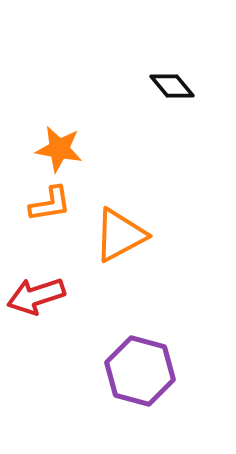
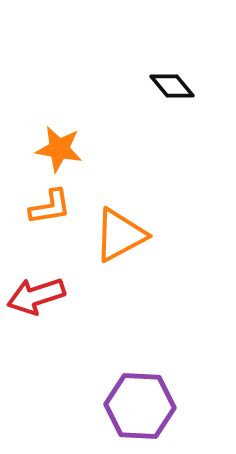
orange L-shape: moved 3 px down
purple hexagon: moved 35 px down; rotated 12 degrees counterclockwise
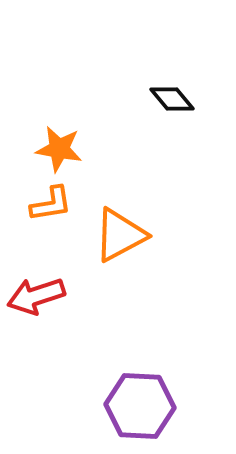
black diamond: moved 13 px down
orange L-shape: moved 1 px right, 3 px up
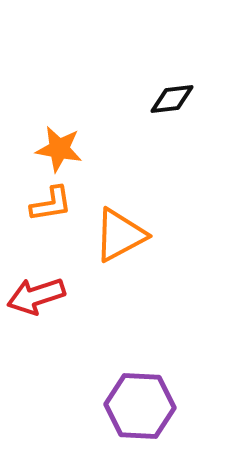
black diamond: rotated 57 degrees counterclockwise
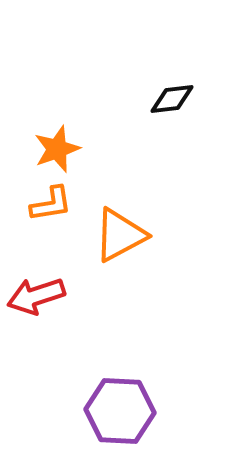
orange star: moved 2 px left; rotated 30 degrees counterclockwise
purple hexagon: moved 20 px left, 5 px down
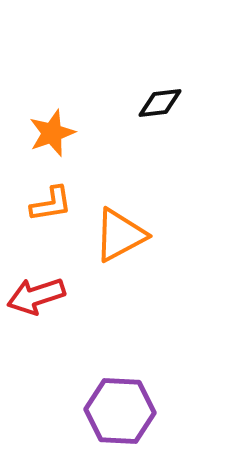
black diamond: moved 12 px left, 4 px down
orange star: moved 5 px left, 16 px up
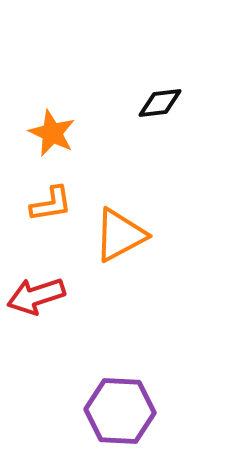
orange star: rotated 27 degrees counterclockwise
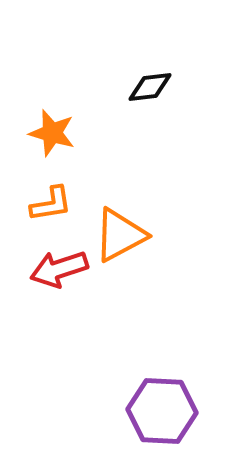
black diamond: moved 10 px left, 16 px up
orange star: rotated 9 degrees counterclockwise
red arrow: moved 23 px right, 27 px up
purple hexagon: moved 42 px right
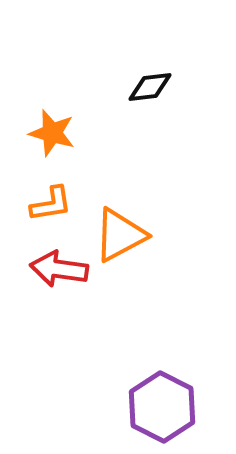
red arrow: rotated 26 degrees clockwise
purple hexagon: moved 4 px up; rotated 24 degrees clockwise
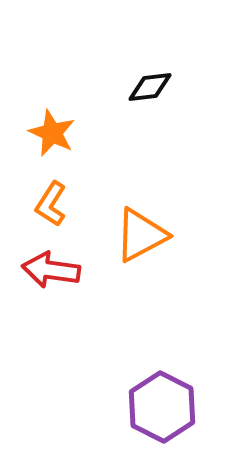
orange star: rotated 9 degrees clockwise
orange L-shape: rotated 132 degrees clockwise
orange triangle: moved 21 px right
red arrow: moved 8 px left, 1 px down
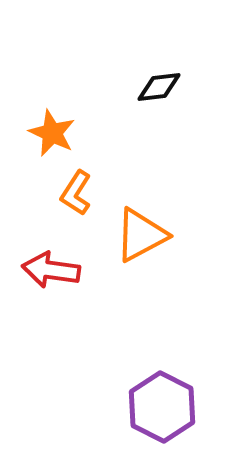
black diamond: moved 9 px right
orange L-shape: moved 25 px right, 11 px up
